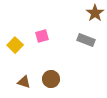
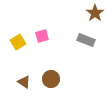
yellow square: moved 3 px right, 3 px up; rotated 14 degrees clockwise
brown triangle: rotated 16 degrees clockwise
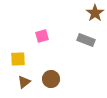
yellow square: moved 17 px down; rotated 28 degrees clockwise
brown triangle: rotated 48 degrees clockwise
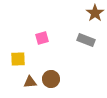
pink square: moved 2 px down
brown triangle: moved 6 px right; rotated 32 degrees clockwise
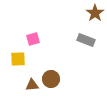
pink square: moved 9 px left, 1 px down
brown triangle: moved 2 px right, 3 px down
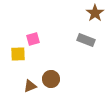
yellow square: moved 5 px up
brown triangle: moved 2 px left, 1 px down; rotated 16 degrees counterclockwise
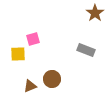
gray rectangle: moved 10 px down
brown circle: moved 1 px right
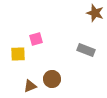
brown star: rotated 18 degrees counterclockwise
pink square: moved 3 px right
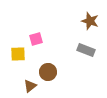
brown star: moved 5 px left, 8 px down
brown circle: moved 4 px left, 7 px up
brown triangle: rotated 16 degrees counterclockwise
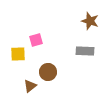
pink square: moved 1 px down
gray rectangle: moved 1 px left, 1 px down; rotated 18 degrees counterclockwise
